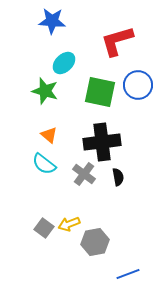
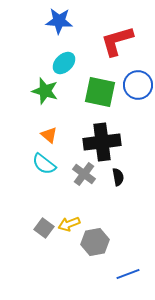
blue star: moved 7 px right
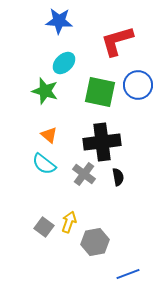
yellow arrow: moved 2 px up; rotated 130 degrees clockwise
gray square: moved 1 px up
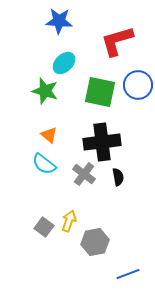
yellow arrow: moved 1 px up
